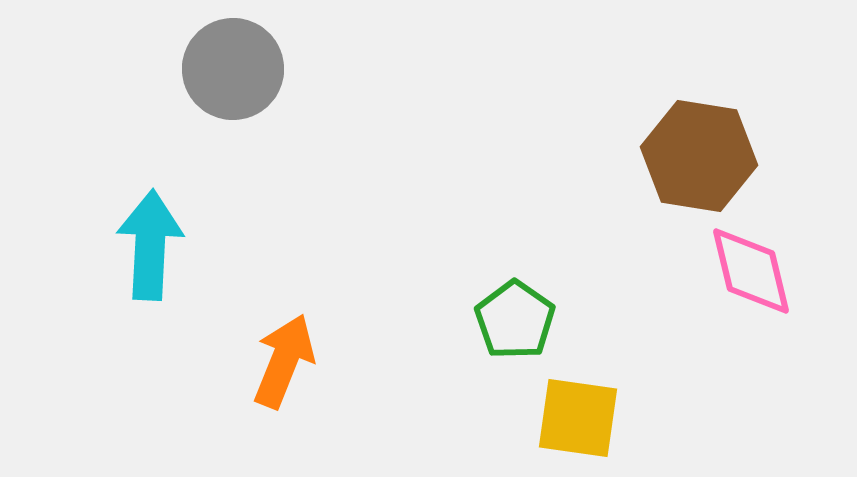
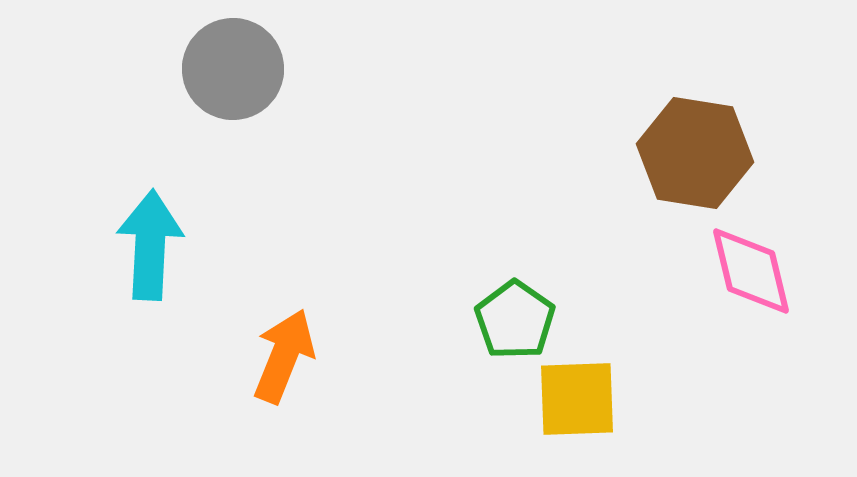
brown hexagon: moved 4 px left, 3 px up
orange arrow: moved 5 px up
yellow square: moved 1 px left, 19 px up; rotated 10 degrees counterclockwise
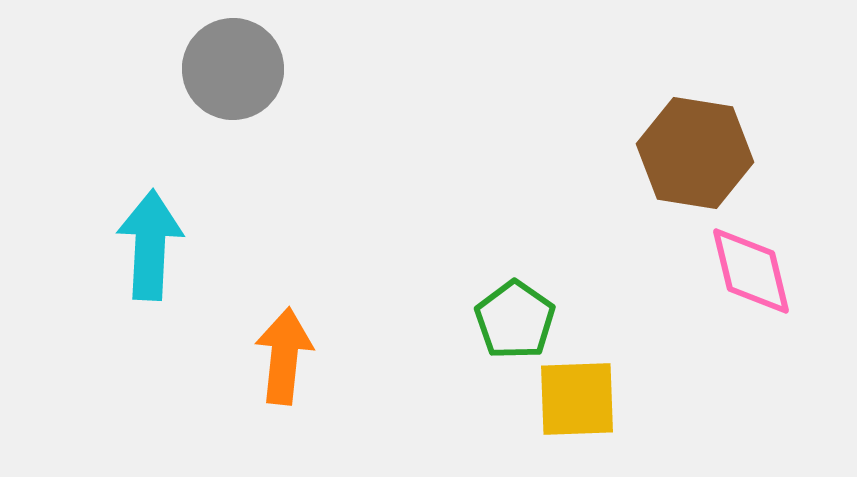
orange arrow: rotated 16 degrees counterclockwise
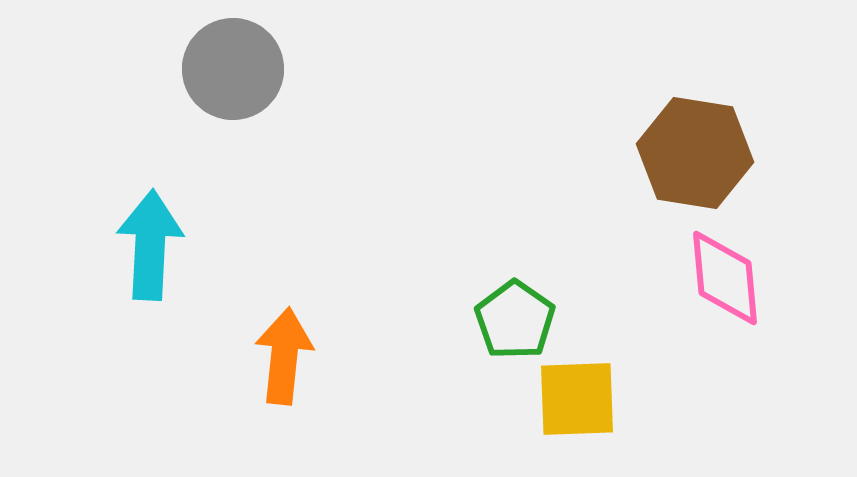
pink diamond: moved 26 px left, 7 px down; rotated 8 degrees clockwise
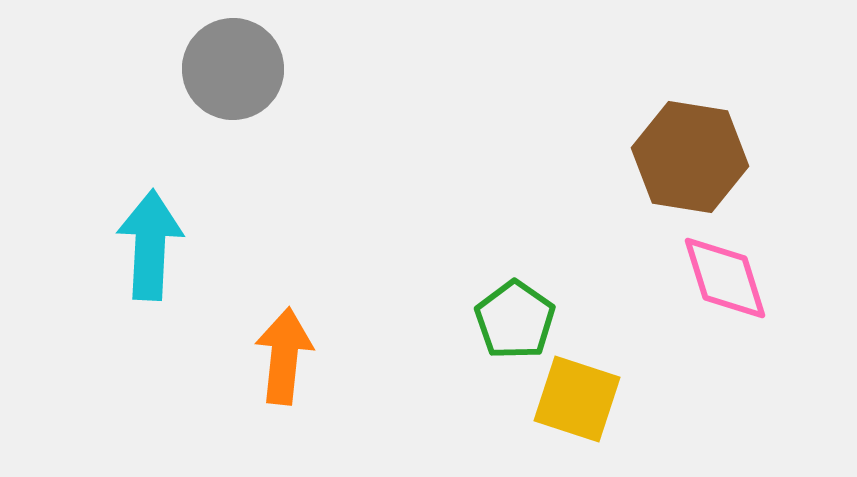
brown hexagon: moved 5 px left, 4 px down
pink diamond: rotated 12 degrees counterclockwise
yellow square: rotated 20 degrees clockwise
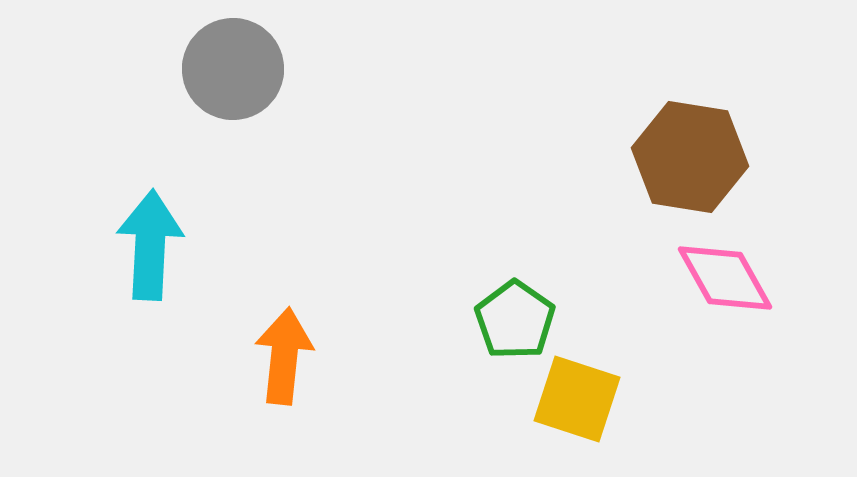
pink diamond: rotated 12 degrees counterclockwise
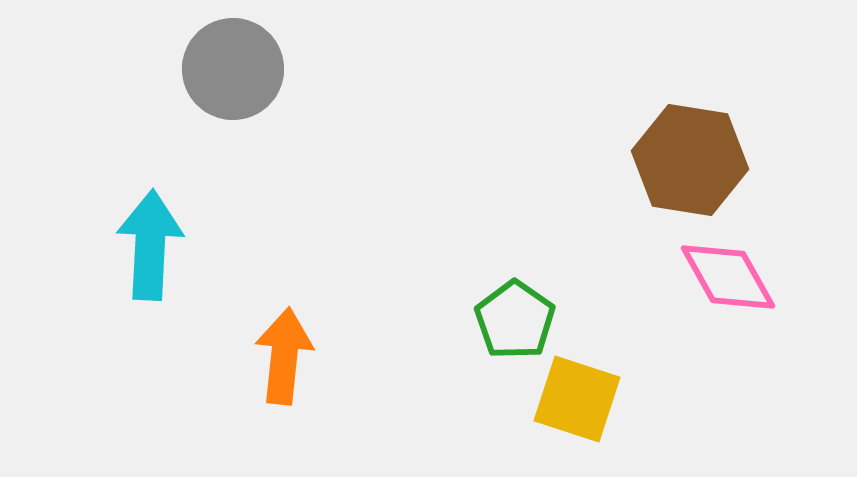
brown hexagon: moved 3 px down
pink diamond: moved 3 px right, 1 px up
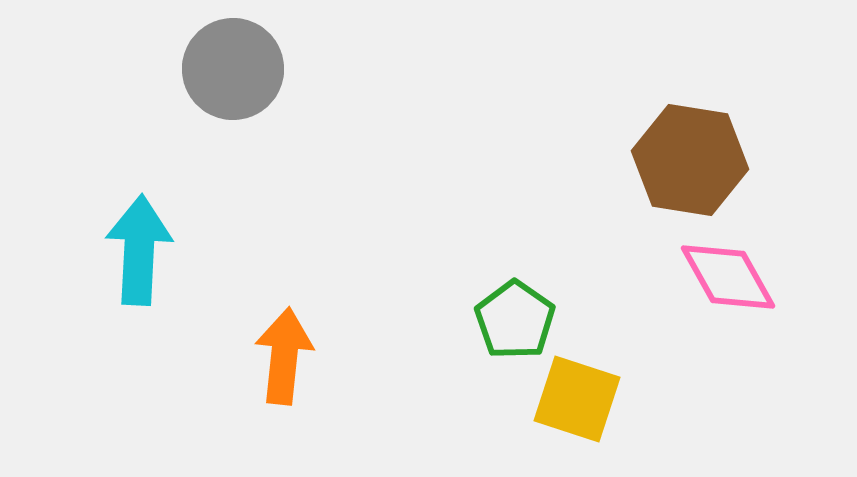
cyan arrow: moved 11 px left, 5 px down
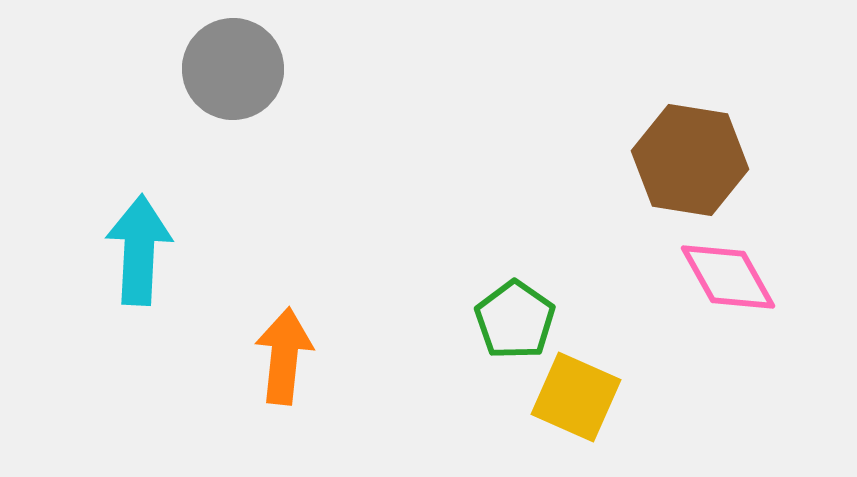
yellow square: moved 1 px left, 2 px up; rotated 6 degrees clockwise
